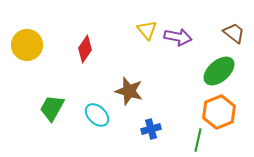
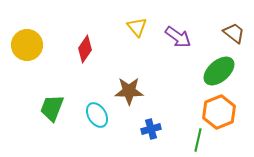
yellow triangle: moved 10 px left, 3 px up
purple arrow: rotated 24 degrees clockwise
brown star: rotated 16 degrees counterclockwise
green trapezoid: rotated 8 degrees counterclockwise
cyan ellipse: rotated 15 degrees clockwise
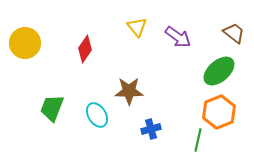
yellow circle: moved 2 px left, 2 px up
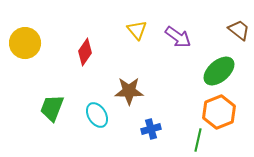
yellow triangle: moved 3 px down
brown trapezoid: moved 5 px right, 3 px up
red diamond: moved 3 px down
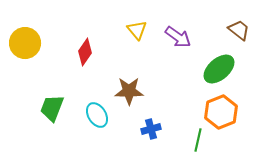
green ellipse: moved 2 px up
orange hexagon: moved 2 px right
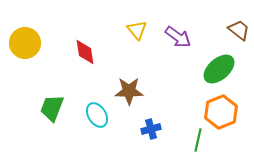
red diamond: rotated 44 degrees counterclockwise
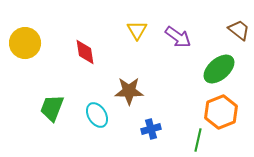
yellow triangle: rotated 10 degrees clockwise
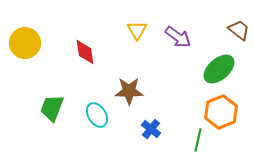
blue cross: rotated 36 degrees counterclockwise
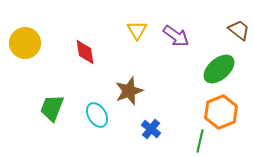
purple arrow: moved 2 px left, 1 px up
brown star: rotated 20 degrees counterclockwise
green line: moved 2 px right, 1 px down
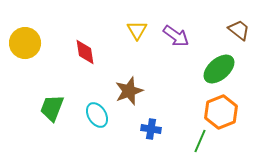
blue cross: rotated 30 degrees counterclockwise
green line: rotated 10 degrees clockwise
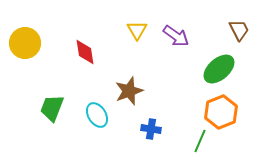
brown trapezoid: rotated 25 degrees clockwise
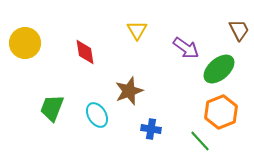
purple arrow: moved 10 px right, 12 px down
green line: rotated 65 degrees counterclockwise
